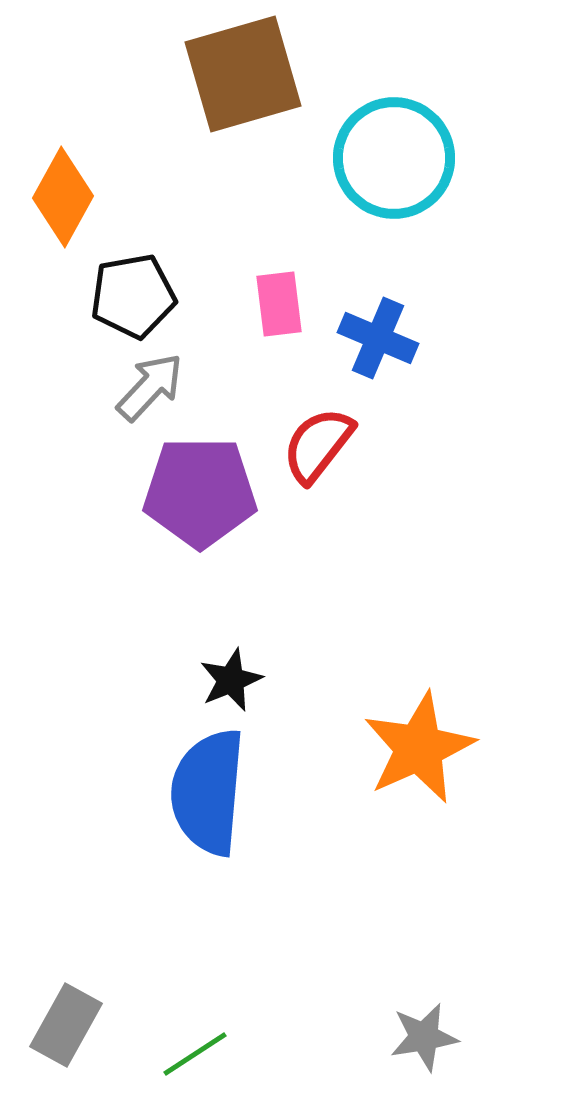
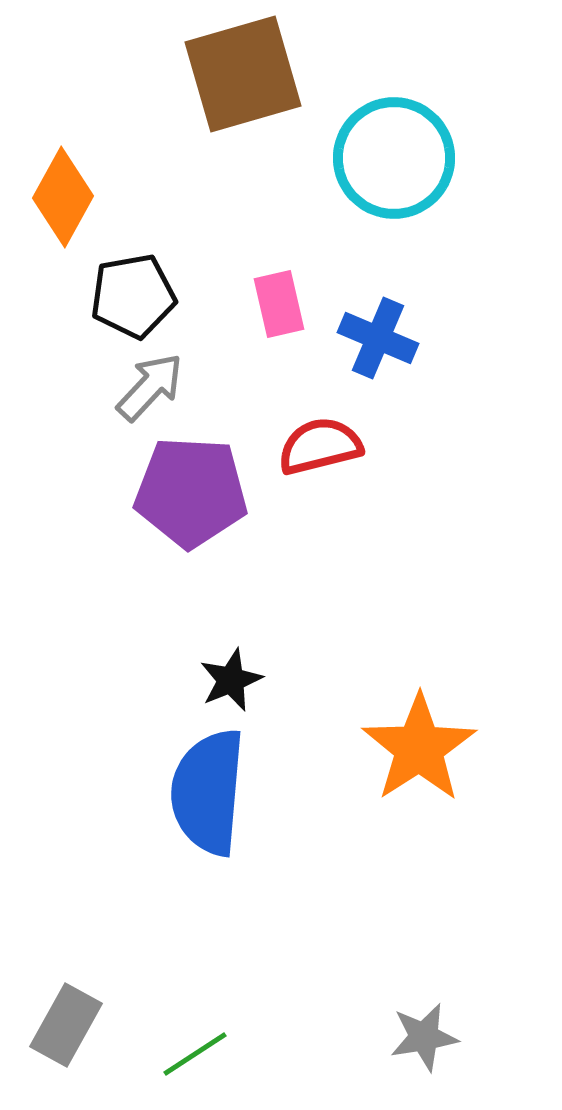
pink rectangle: rotated 6 degrees counterclockwise
red semicircle: moved 2 px right, 1 px down; rotated 38 degrees clockwise
purple pentagon: moved 9 px left; rotated 3 degrees clockwise
orange star: rotated 9 degrees counterclockwise
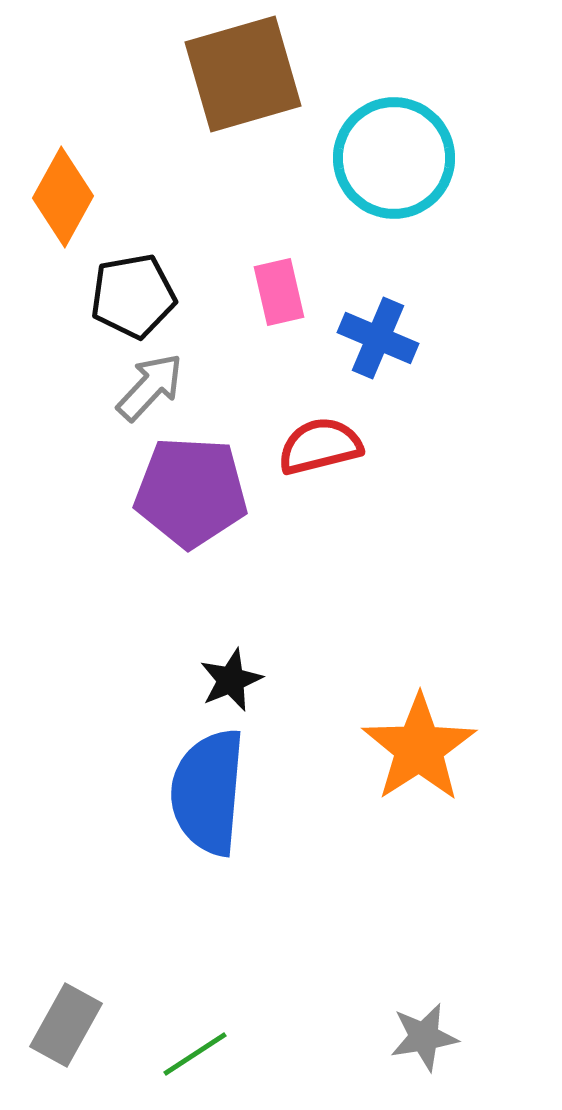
pink rectangle: moved 12 px up
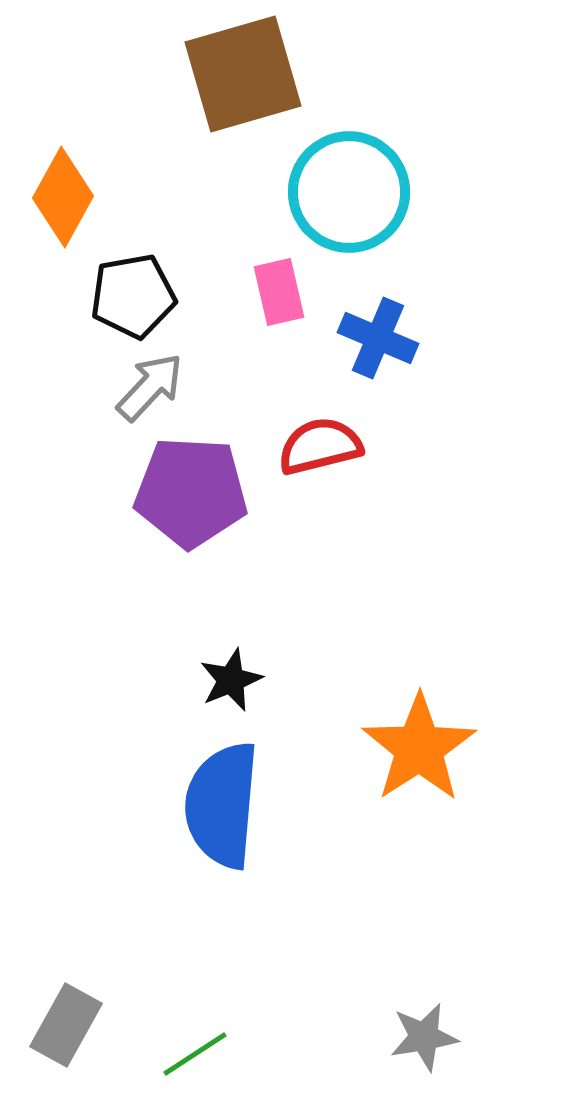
cyan circle: moved 45 px left, 34 px down
blue semicircle: moved 14 px right, 13 px down
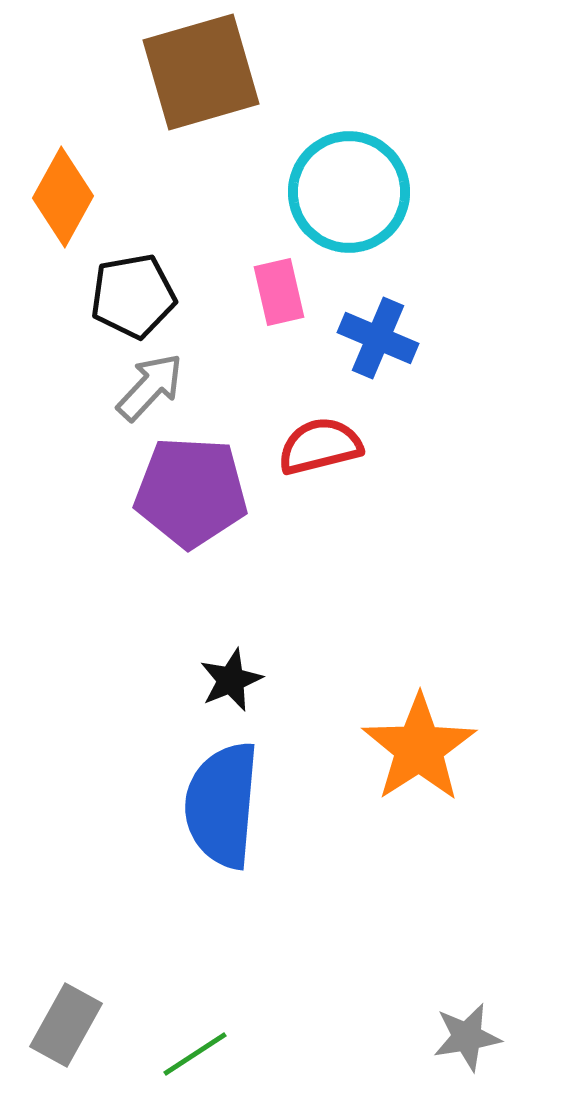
brown square: moved 42 px left, 2 px up
gray star: moved 43 px right
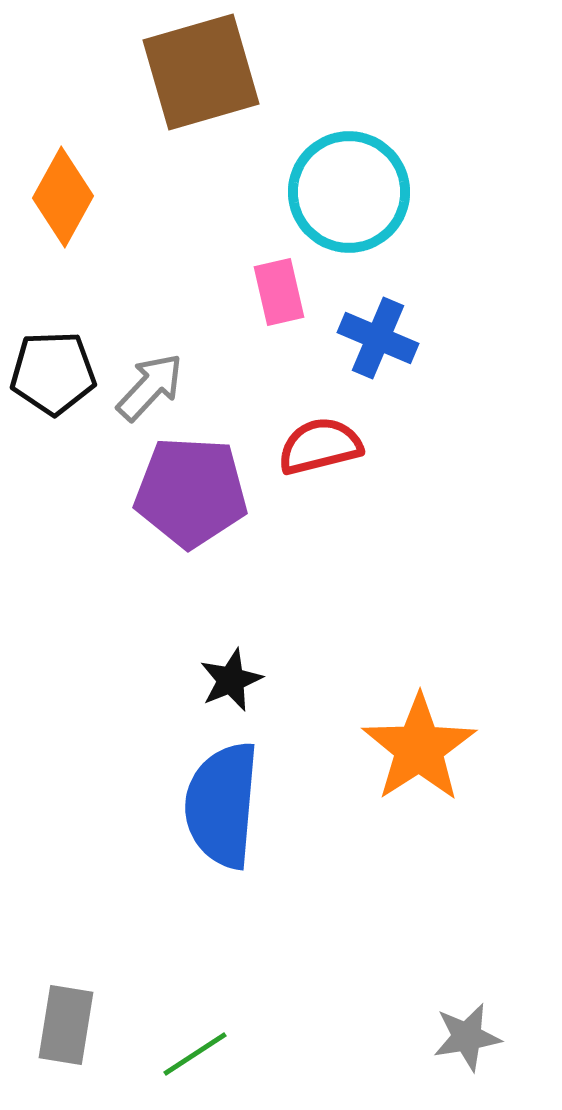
black pentagon: moved 80 px left, 77 px down; rotated 8 degrees clockwise
gray rectangle: rotated 20 degrees counterclockwise
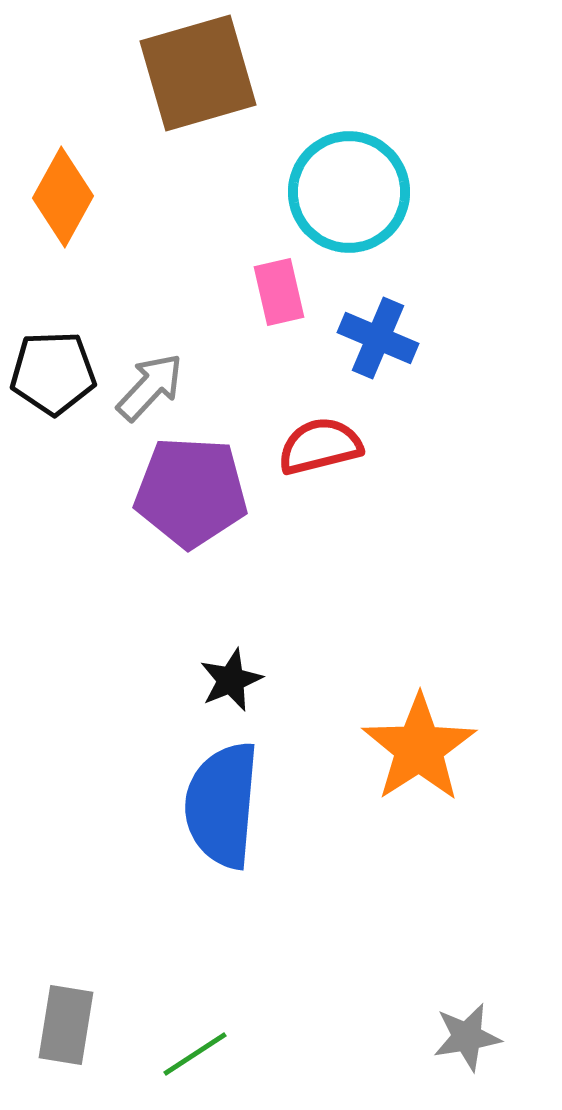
brown square: moved 3 px left, 1 px down
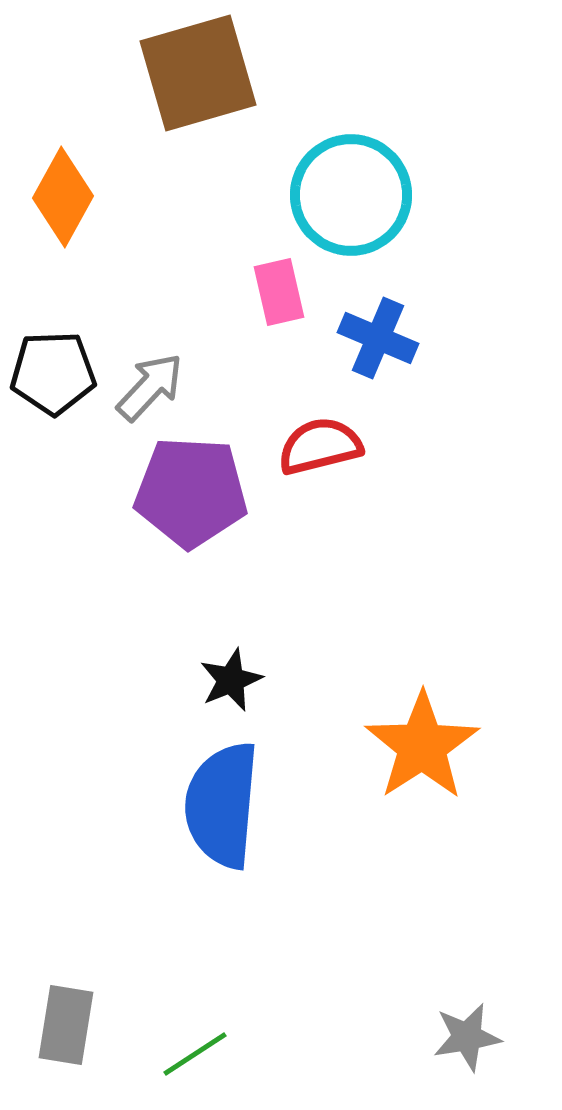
cyan circle: moved 2 px right, 3 px down
orange star: moved 3 px right, 2 px up
